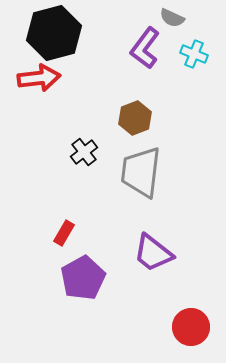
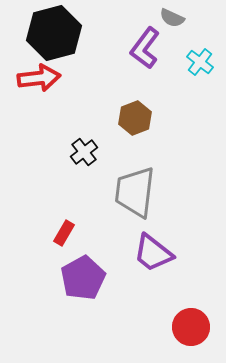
cyan cross: moved 6 px right, 8 px down; rotated 16 degrees clockwise
gray trapezoid: moved 6 px left, 20 px down
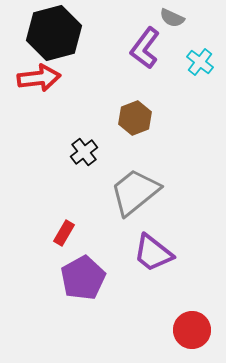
gray trapezoid: rotated 44 degrees clockwise
red circle: moved 1 px right, 3 px down
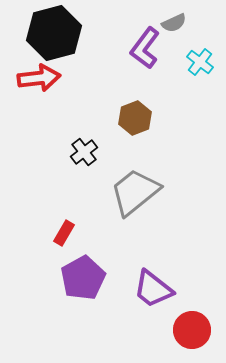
gray semicircle: moved 2 px right, 5 px down; rotated 50 degrees counterclockwise
purple trapezoid: moved 36 px down
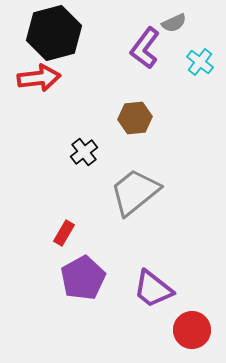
brown hexagon: rotated 16 degrees clockwise
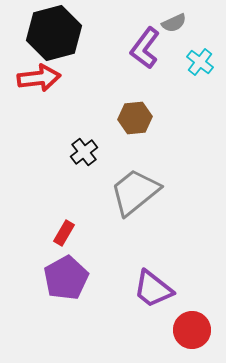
purple pentagon: moved 17 px left
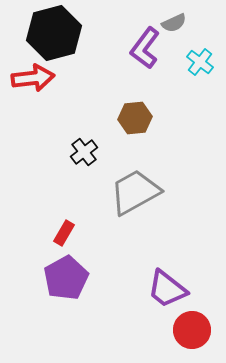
red arrow: moved 6 px left
gray trapezoid: rotated 10 degrees clockwise
purple trapezoid: moved 14 px right
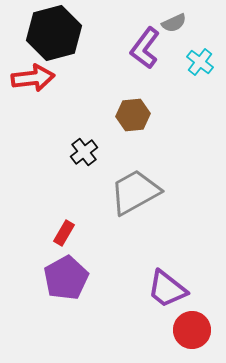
brown hexagon: moved 2 px left, 3 px up
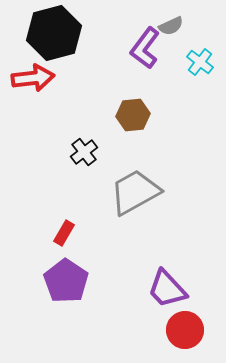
gray semicircle: moved 3 px left, 3 px down
purple pentagon: moved 3 px down; rotated 9 degrees counterclockwise
purple trapezoid: rotated 9 degrees clockwise
red circle: moved 7 px left
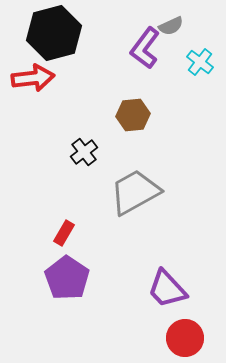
purple pentagon: moved 1 px right, 3 px up
red circle: moved 8 px down
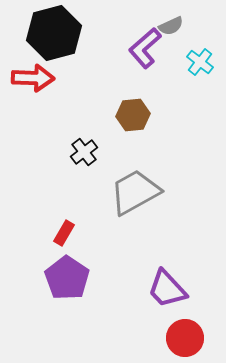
purple L-shape: rotated 12 degrees clockwise
red arrow: rotated 9 degrees clockwise
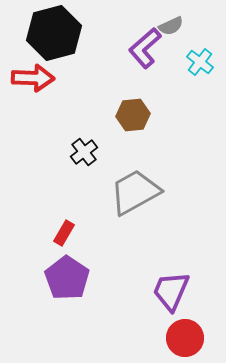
purple trapezoid: moved 4 px right, 2 px down; rotated 66 degrees clockwise
